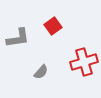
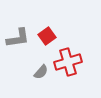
red square: moved 6 px left, 10 px down
red cross: moved 16 px left
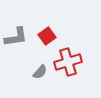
gray L-shape: moved 2 px left, 1 px up
gray semicircle: moved 1 px left
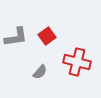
red cross: moved 9 px right; rotated 32 degrees clockwise
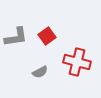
gray semicircle: rotated 21 degrees clockwise
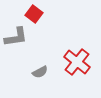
red square: moved 13 px left, 22 px up; rotated 18 degrees counterclockwise
red cross: rotated 24 degrees clockwise
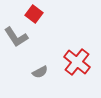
gray L-shape: rotated 65 degrees clockwise
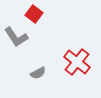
gray semicircle: moved 2 px left, 1 px down
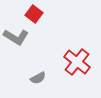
gray L-shape: rotated 25 degrees counterclockwise
gray semicircle: moved 5 px down
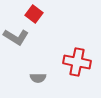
red cross: rotated 28 degrees counterclockwise
gray semicircle: rotated 28 degrees clockwise
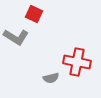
red square: rotated 12 degrees counterclockwise
gray semicircle: moved 13 px right; rotated 14 degrees counterclockwise
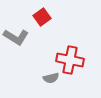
red square: moved 8 px right, 3 px down; rotated 30 degrees clockwise
red cross: moved 7 px left, 2 px up
